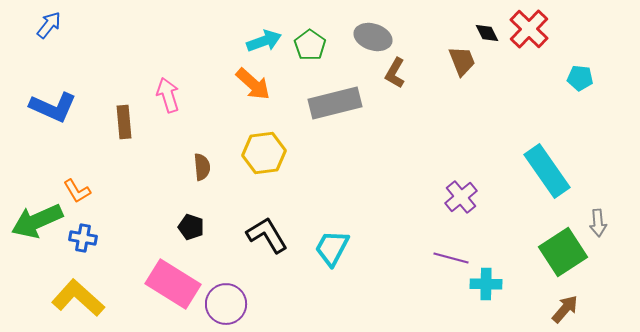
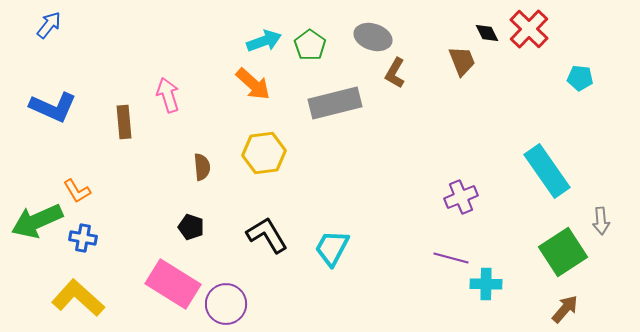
purple cross: rotated 16 degrees clockwise
gray arrow: moved 3 px right, 2 px up
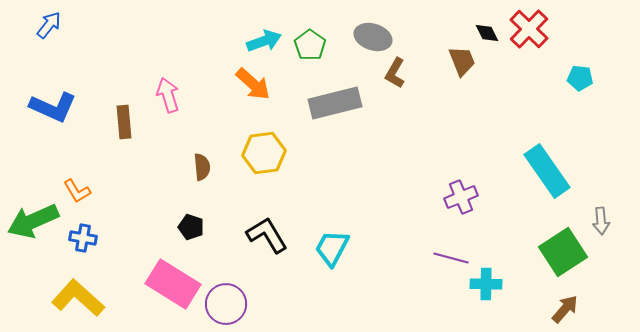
green arrow: moved 4 px left
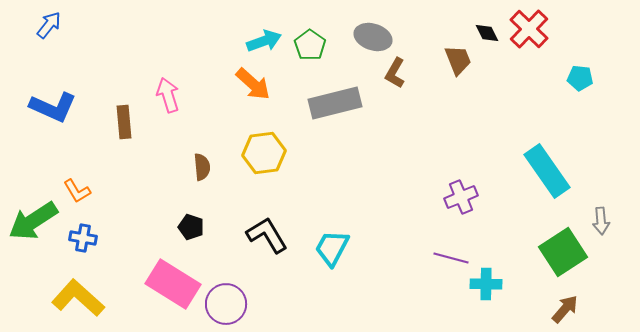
brown trapezoid: moved 4 px left, 1 px up
green arrow: rotated 9 degrees counterclockwise
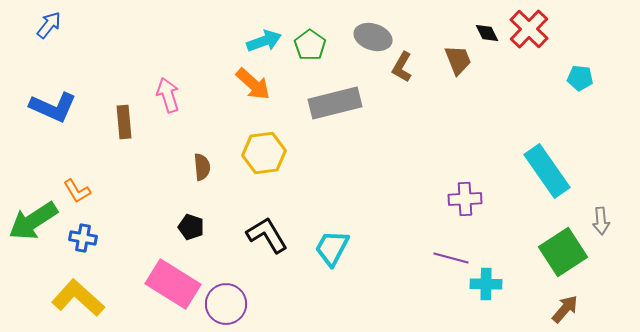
brown L-shape: moved 7 px right, 6 px up
purple cross: moved 4 px right, 2 px down; rotated 20 degrees clockwise
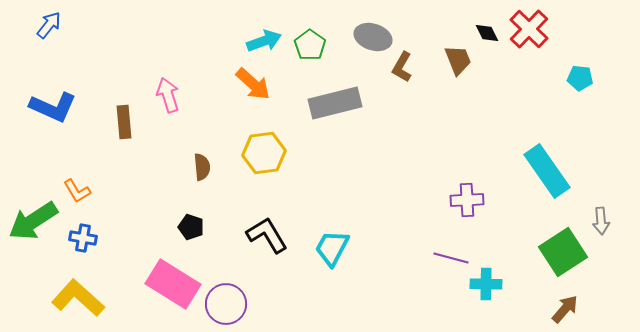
purple cross: moved 2 px right, 1 px down
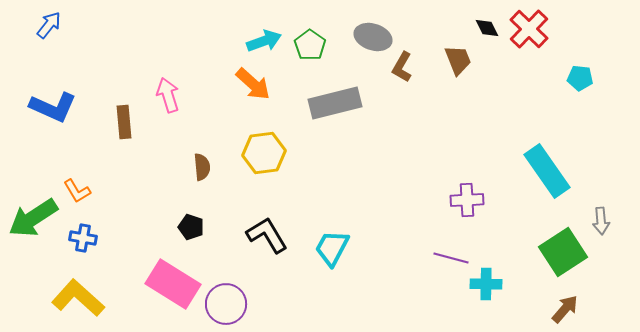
black diamond: moved 5 px up
green arrow: moved 3 px up
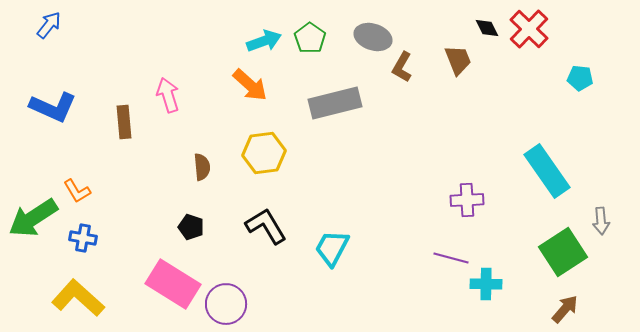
green pentagon: moved 7 px up
orange arrow: moved 3 px left, 1 px down
black L-shape: moved 1 px left, 9 px up
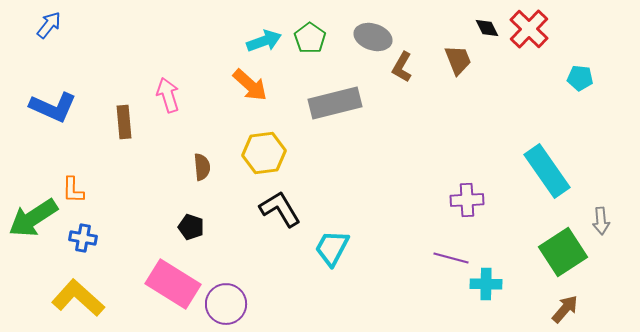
orange L-shape: moved 4 px left, 1 px up; rotated 32 degrees clockwise
black L-shape: moved 14 px right, 17 px up
